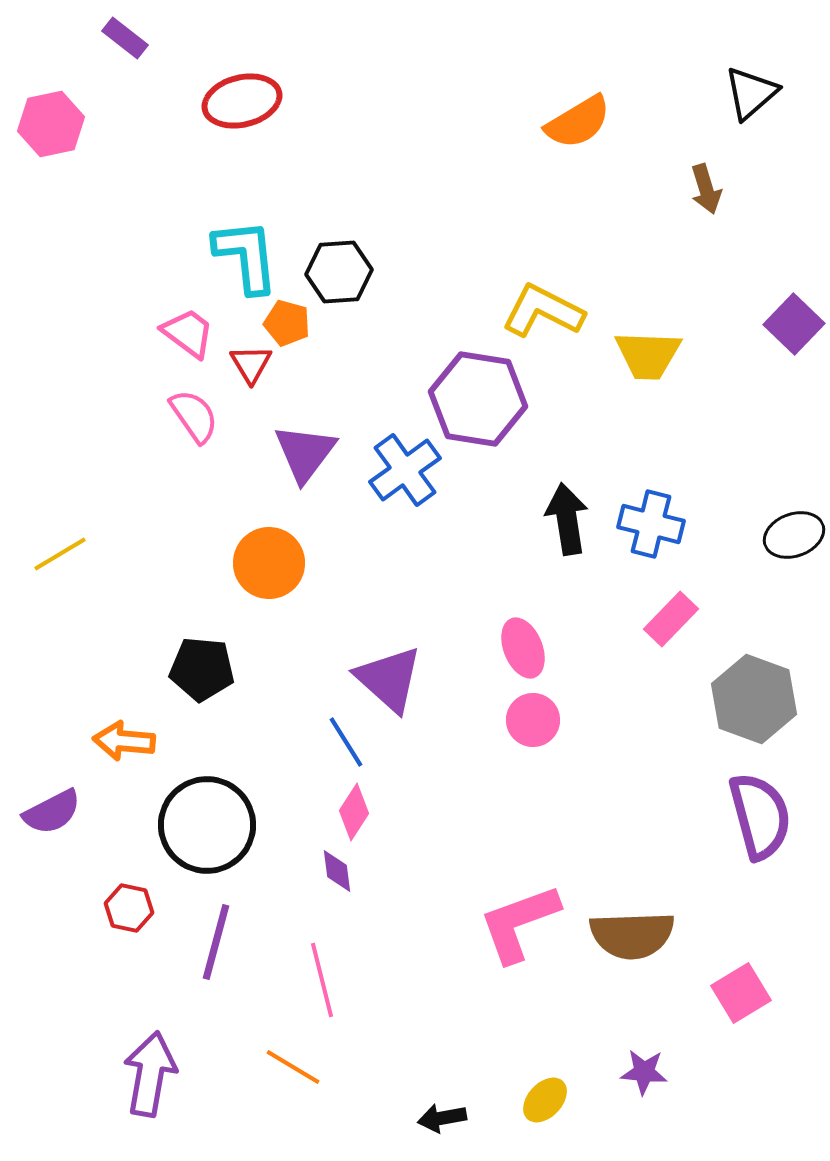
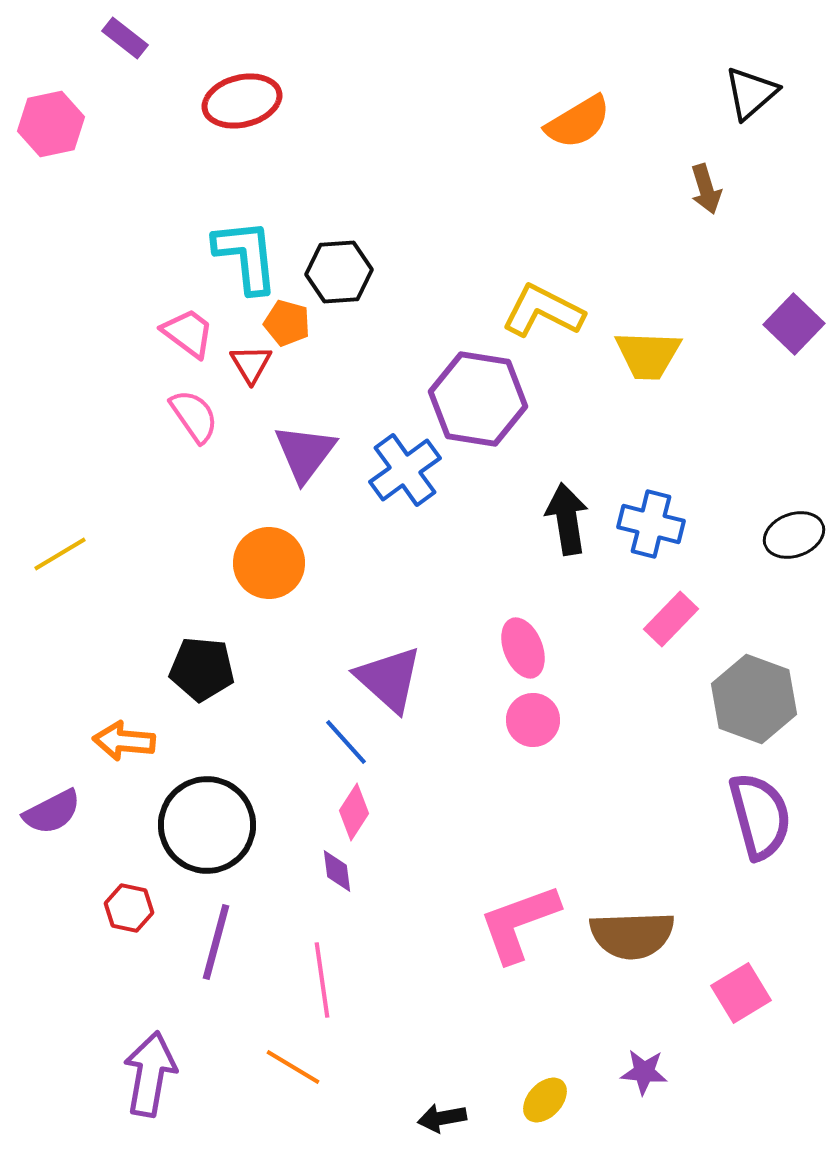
blue line at (346, 742): rotated 10 degrees counterclockwise
pink line at (322, 980): rotated 6 degrees clockwise
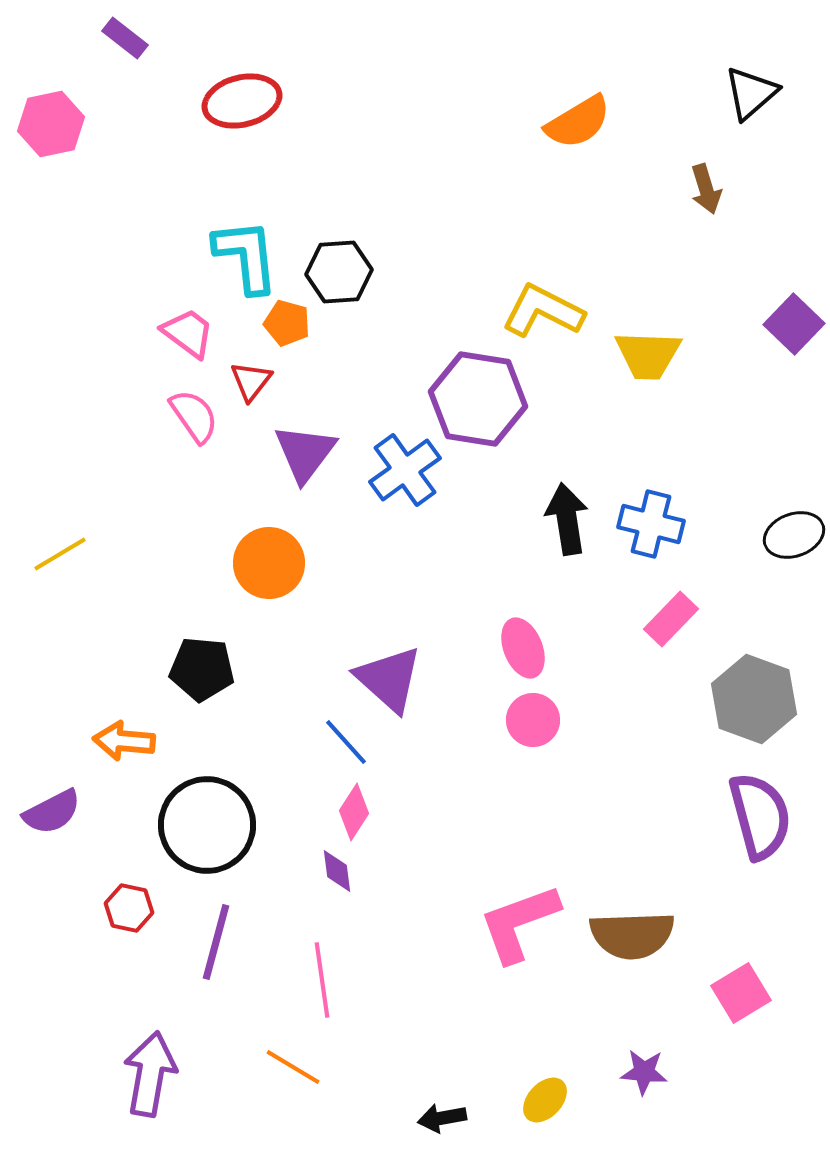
red triangle at (251, 364): moved 17 px down; rotated 9 degrees clockwise
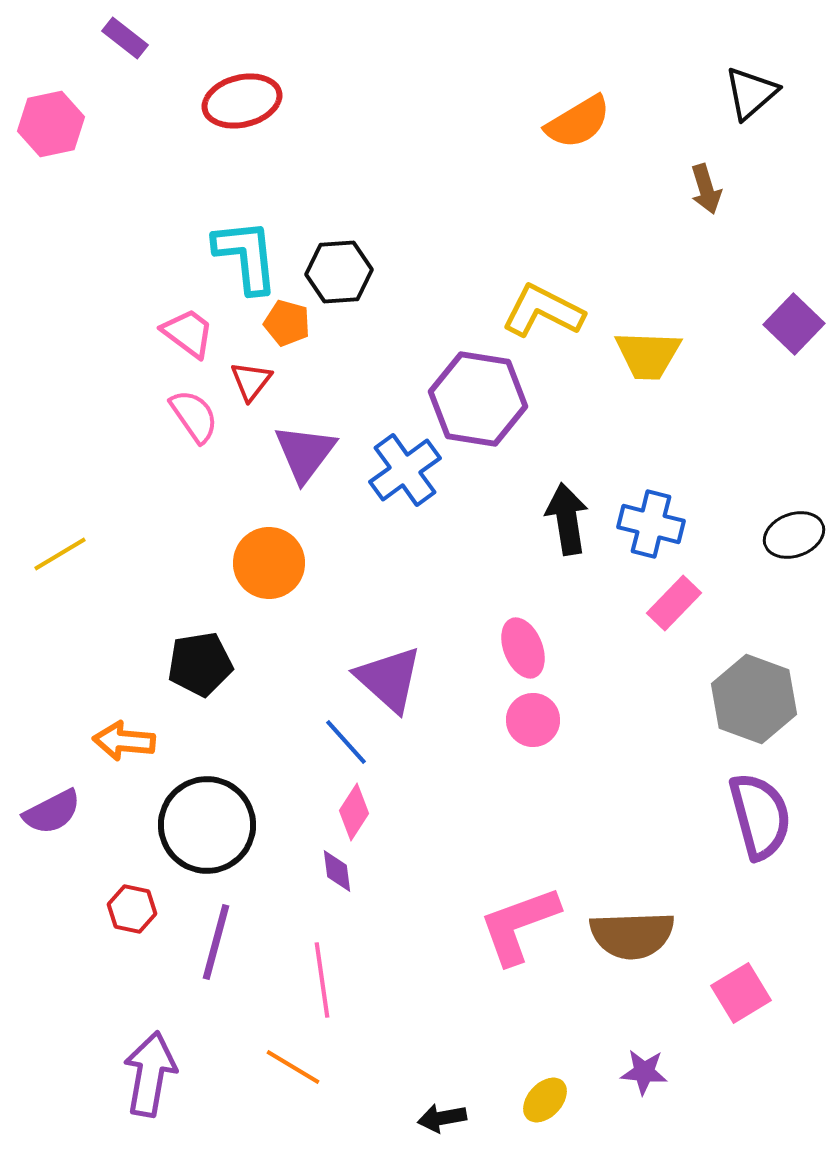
pink rectangle at (671, 619): moved 3 px right, 16 px up
black pentagon at (202, 669): moved 2 px left, 5 px up; rotated 14 degrees counterclockwise
red hexagon at (129, 908): moved 3 px right, 1 px down
pink L-shape at (519, 923): moved 2 px down
